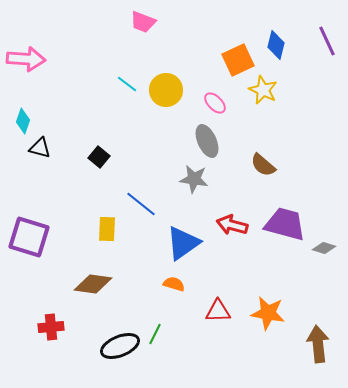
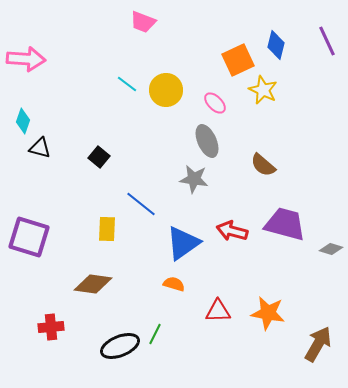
red arrow: moved 6 px down
gray diamond: moved 7 px right, 1 px down
brown arrow: rotated 36 degrees clockwise
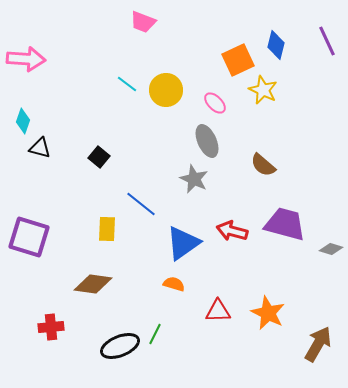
gray star: rotated 16 degrees clockwise
orange star: rotated 16 degrees clockwise
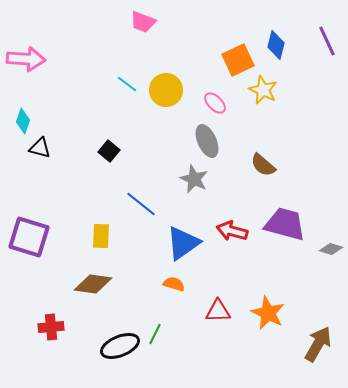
black square: moved 10 px right, 6 px up
yellow rectangle: moved 6 px left, 7 px down
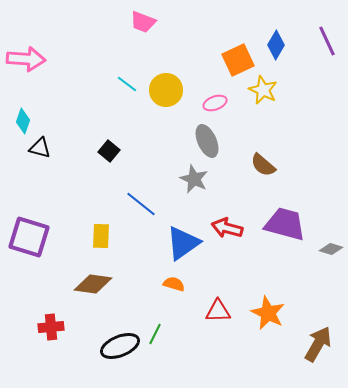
blue diamond: rotated 16 degrees clockwise
pink ellipse: rotated 65 degrees counterclockwise
red arrow: moved 5 px left, 3 px up
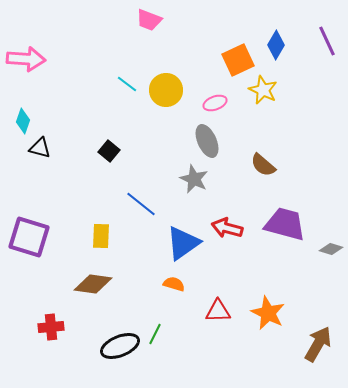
pink trapezoid: moved 6 px right, 2 px up
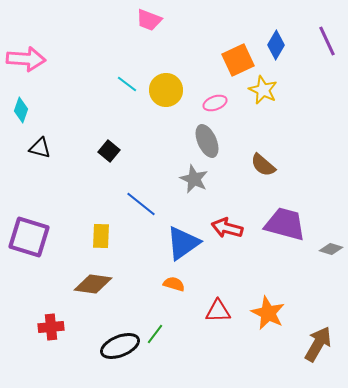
cyan diamond: moved 2 px left, 11 px up
green line: rotated 10 degrees clockwise
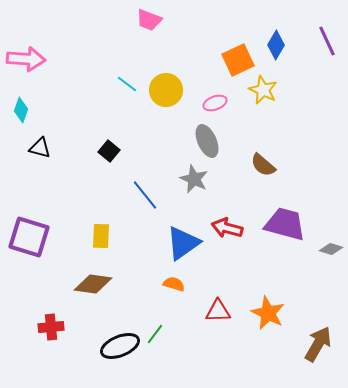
blue line: moved 4 px right, 9 px up; rotated 12 degrees clockwise
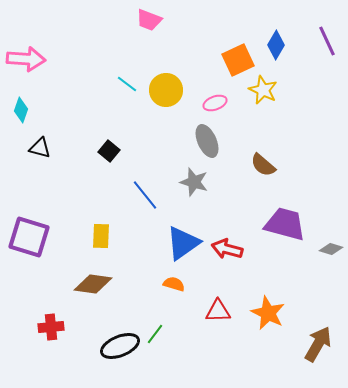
gray star: moved 3 px down; rotated 8 degrees counterclockwise
red arrow: moved 21 px down
